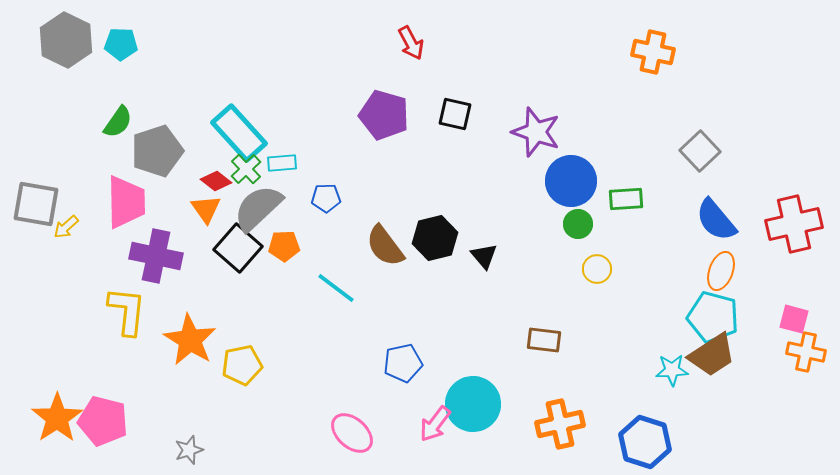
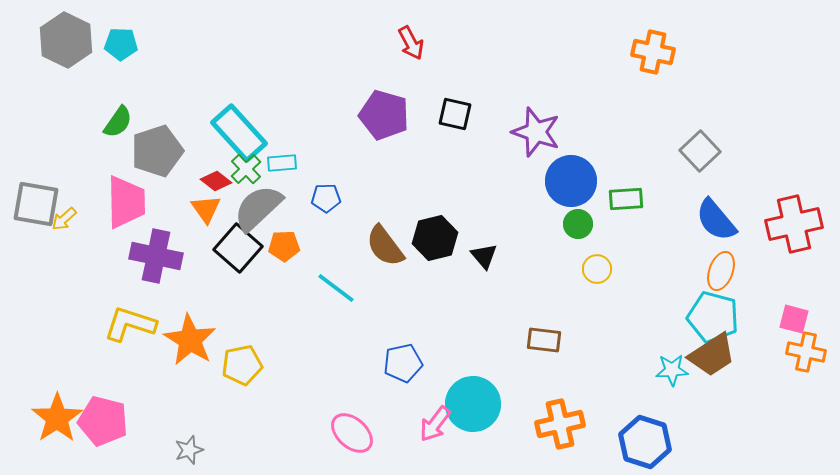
yellow arrow at (66, 227): moved 2 px left, 8 px up
yellow L-shape at (127, 311): moved 3 px right, 13 px down; rotated 78 degrees counterclockwise
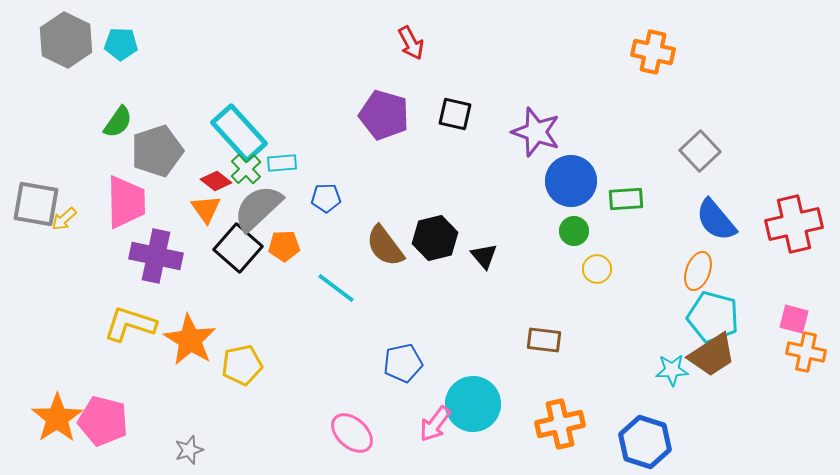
green circle at (578, 224): moved 4 px left, 7 px down
orange ellipse at (721, 271): moved 23 px left
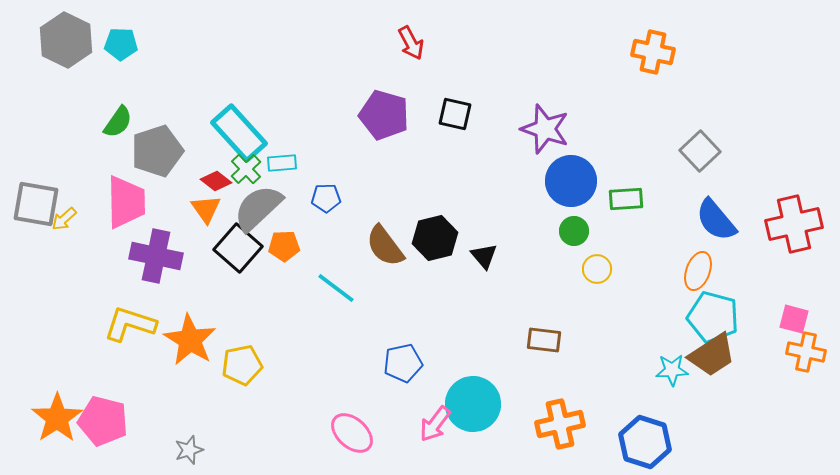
purple star at (536, 132): moved 9 px right, 3 px up
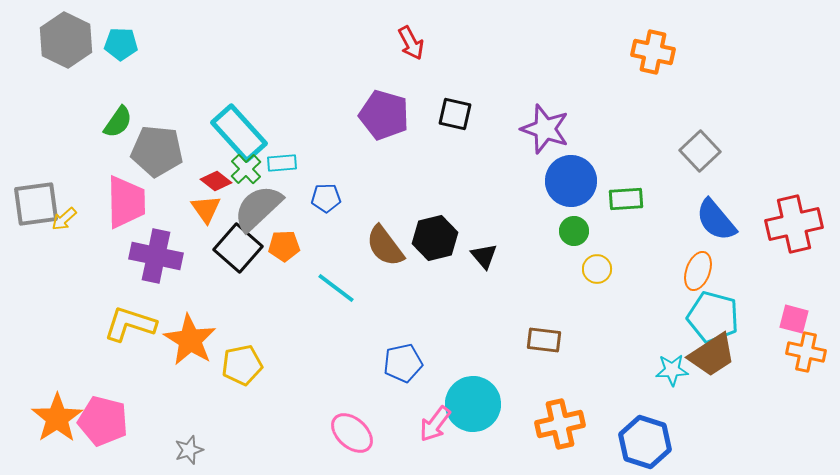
gray pentagon at (157, 151): rotated 24 degrees clockwise
gray square at (36, 204): rotated 18 degrees counterclockwise
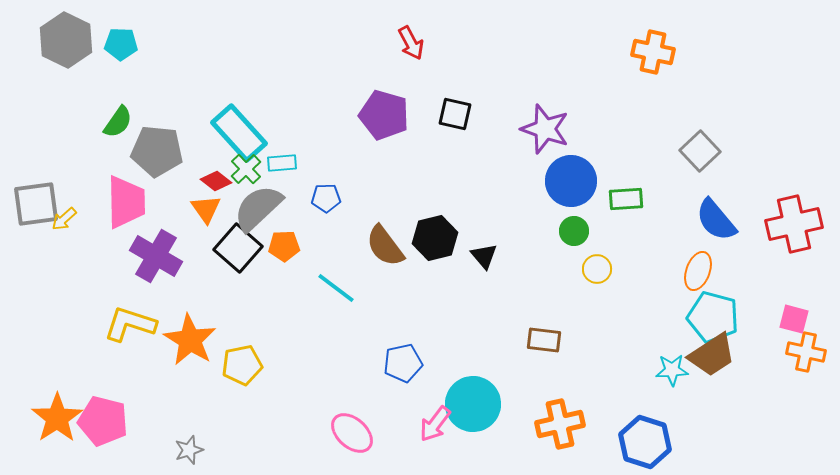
purple cross at (156, 256): rotated 18 degrees clockwise
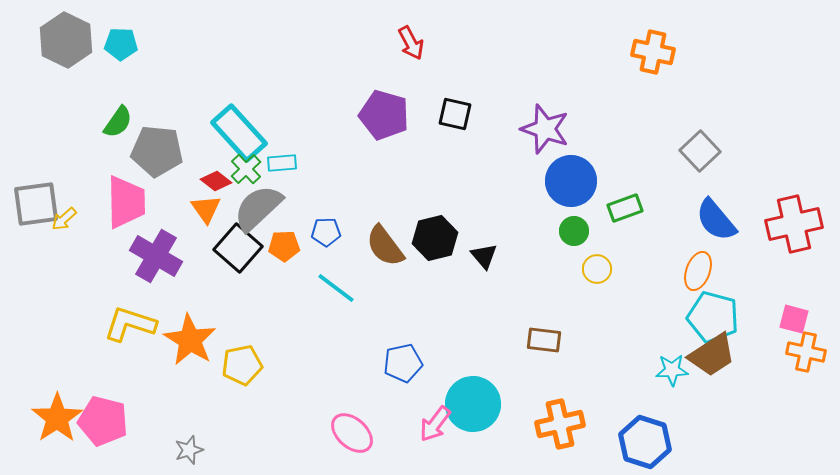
blue pentagon at (326, 198): moved 34 px down
green rectangle at (626, 199): moved 1 px left, 9 px down; rotated 16 degrees counterclockwise
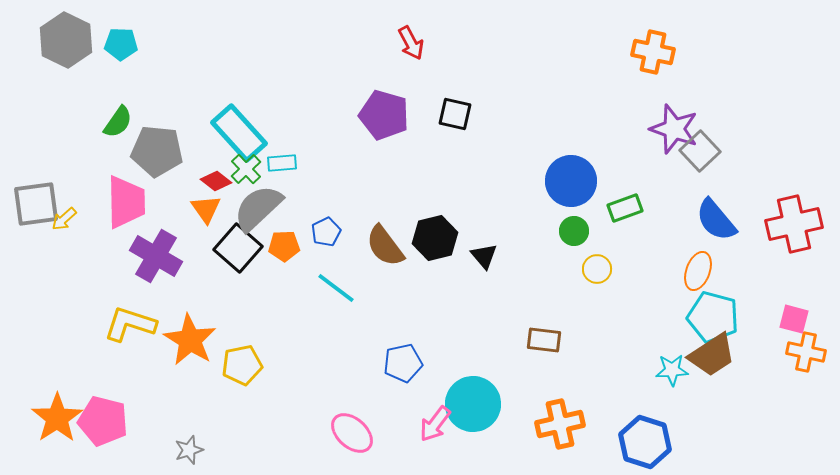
purple star at (545, 129): moved 129 px right
blue pentagon at (326, 232): rotated 24 degrees counterclockwise
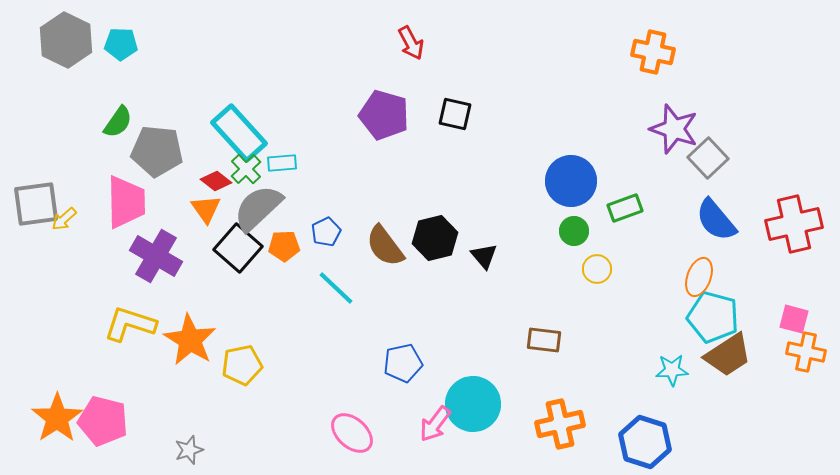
gray square at (700, 151): moved 8 px right, 7 px down
orange ellipse at (698, 271): moved 1 px right, 6 px down
cyan line at (336, 288): rotated 6 degrees clockwise
brown trapezoid at (712, 355): moved 16 px right
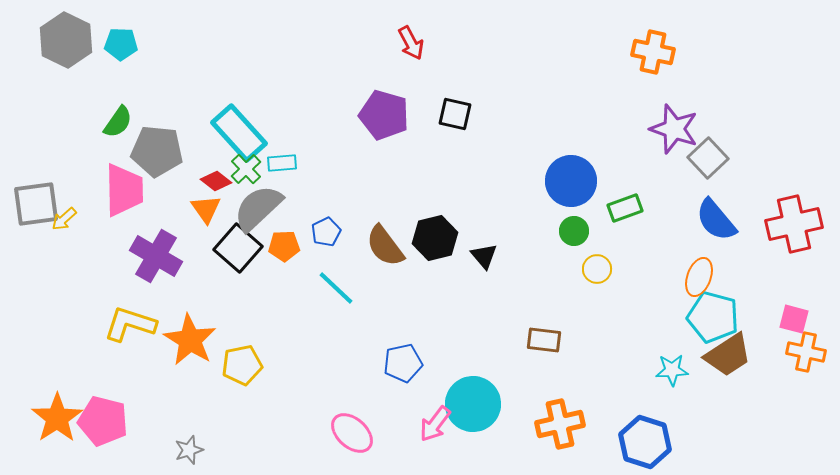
pink trapezoid at (126, 202): moved 2 px left, 12 px up
